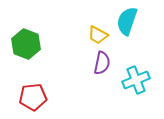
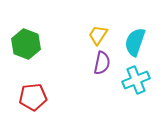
cyan semicircle: moved 8 px right, 21 px down
yellow trapezoid: rotated 95 degrees clockwise
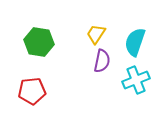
yellow trapezoid: moved 2 px left, 1 px up
green hexagon: moved 13 px right, 2 px up; rotated 12 degrees counterclockwise
purple semicircle: moved 2 px up
red pentagon: moved 1 px left, 6 px up
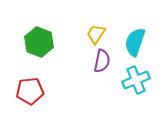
green hexagon: rotated 12 degrees clockwise
red pentagon: moved 2 px left
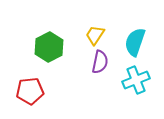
yellow trapezoid: moved 1 px left, 1 px down
green hexagon: moved 10 px right, 5 px down; rotated 12 degrees clockwise
purple semicircle: moved 2 px left, 1 px down
